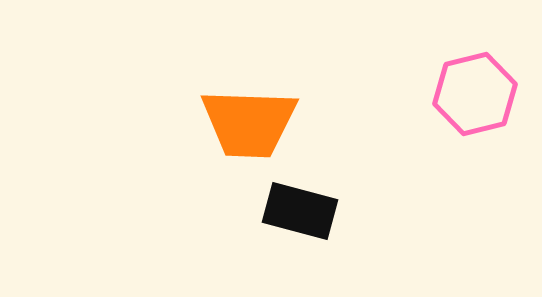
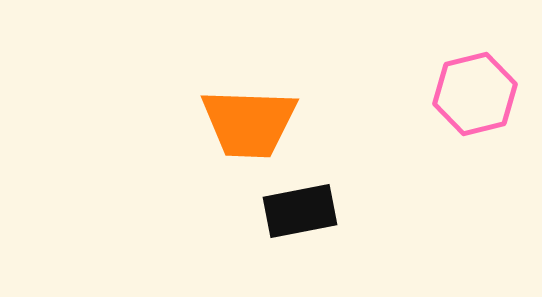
black rectangle: rotated 26 degrees counterclockwise
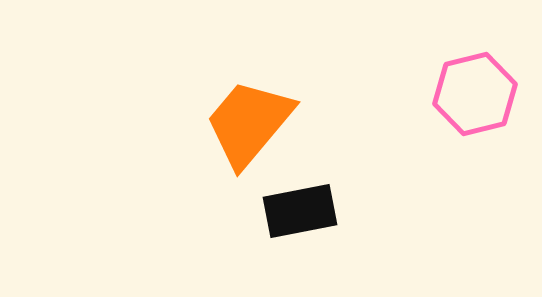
orange trapezoid: rotated 128 degrees clockwise
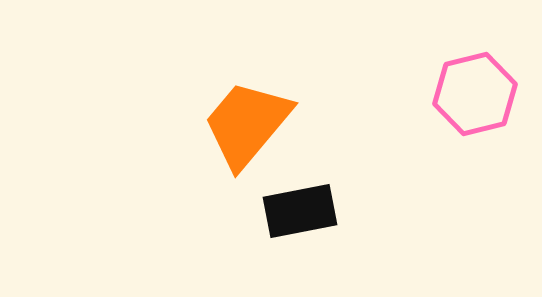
orange trapezoid: moved 2 px left, 1 px down
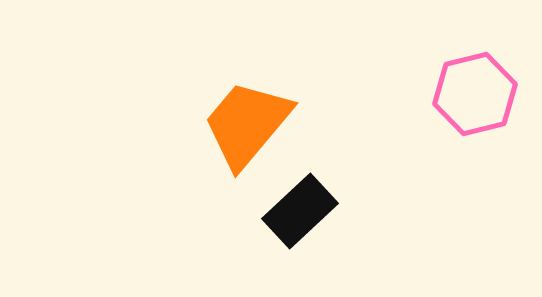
black rectangle: rotated 32 degrees counterclockwise
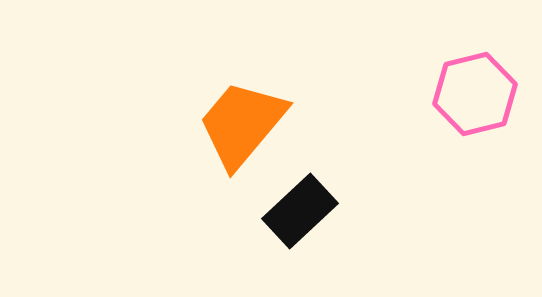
orange trapezoid: moved 5 px left
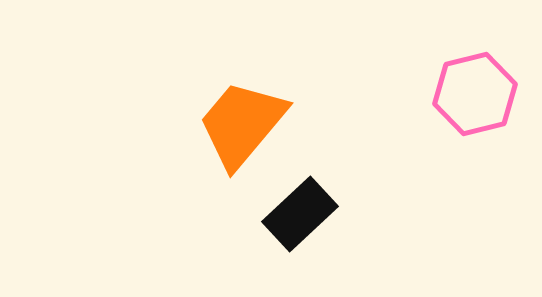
black rectangle: moved 3 px down
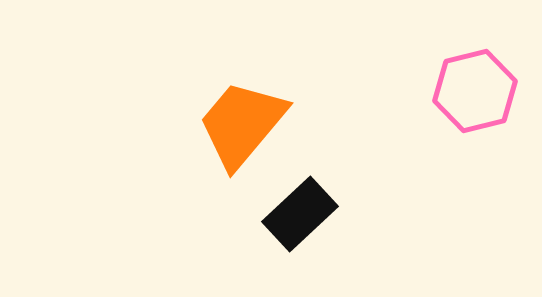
pink hexagon: moved 3 px up
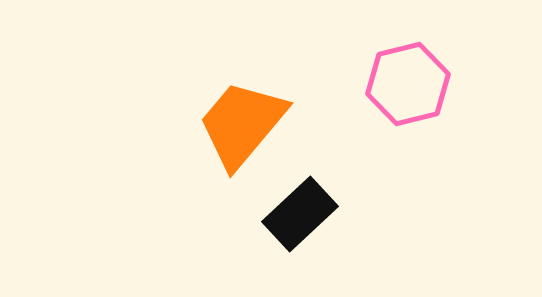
pink hexagon: moved 67 px left, 7 px up
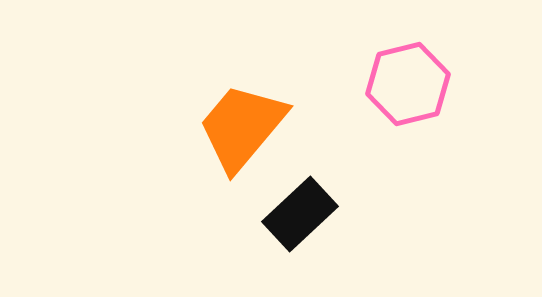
orange trapezoid: moved 3 px down
